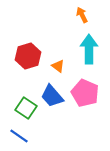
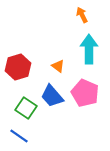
red hexagon: moved 10 px left, 11 px down
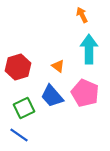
green square: moved 2 px left; rotated 30 degrees clockwise
blue line: moved 1 px up
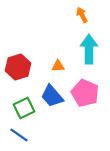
orange triangle: rotated 40 degrees counterclockwise
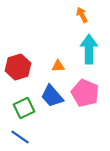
blue line: moved 1 px right, 2 px down
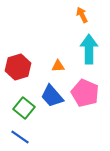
green square: rotated 25 degrees counterclockwise
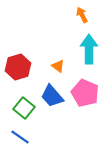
orange triangle: rotated 40 degrees clockwise
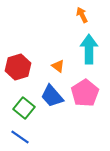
pink pentagon: rotated 16 degrees clockwise
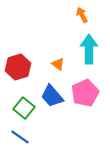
orange triangle: moved 2 px up
pink pentagon: rotated 8 degrees clockwise
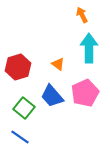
cyan arrow: moved 1 px up
